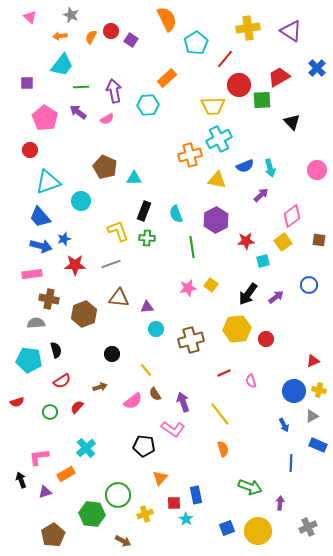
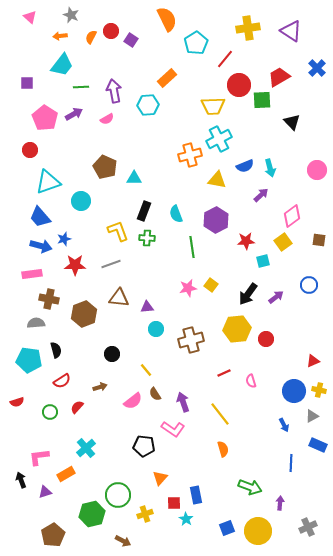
purple arrow at (78, 112): moved 4 px left, 2 px down; rotated 114 degrees clockwise
green hexagon at (92, 514): rotated 20 degrees counterclockwise
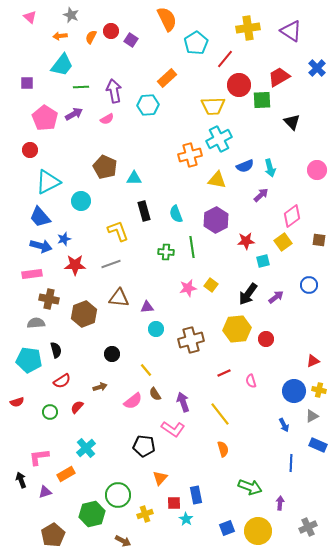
cyan triangle at (48, 182): rotated 8 degrees counterclockwise
black rectangle at (144, 211): rotated 36 degrees counterclockwise
green cross at (147, 238): moved 19 px right, 14 px down
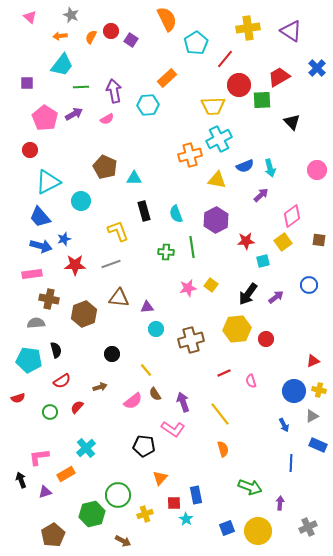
red semicircle at (17, 402): moved 1 px right, 4 px up
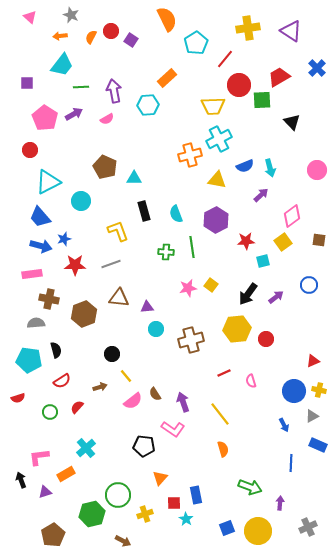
yellow line at (146, 370): moved 20 px left, 6 px down
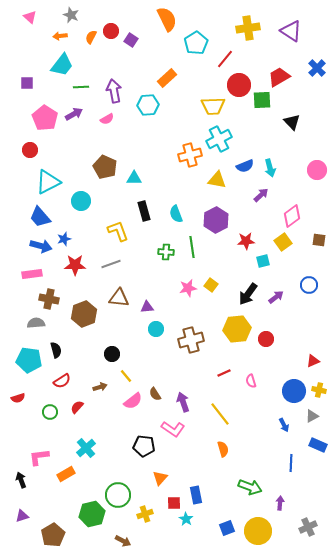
purple triangle at (45, 492): moved 23 px left, 24 px down
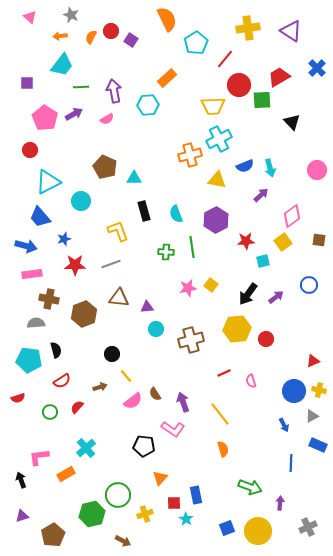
blue arrow at (41, 246): moved 15 px left
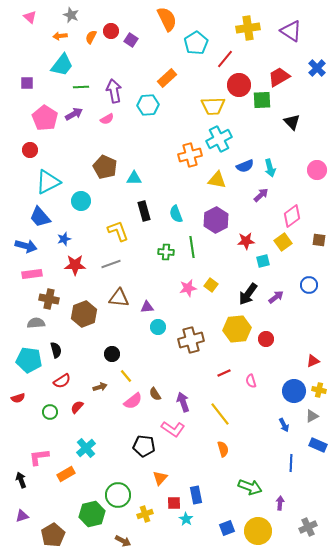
cyan circle at (156, 329): moved 2 px right, 2 px up
